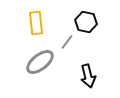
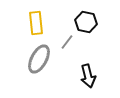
gray ellipse: moved 1 px left, 3 px up; rotated 24 degrees counterclockwise
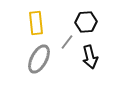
black hexagon: rotated 15 degrees counterclockwise
black arrow: moved 2 px right, 19 px up
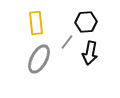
black arrow: moved 4 px up; rotated 25 degrees clockwise
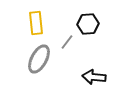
black hexagon: moved 2 px right, 2 px down
black arrow: moved 4 px right, 24 px down; rotated 85 degrees clockwise
